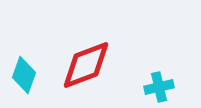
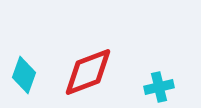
red diamond: moved 2 px right, 7 px down
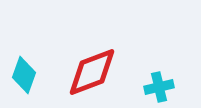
red diamond: moved 4 px right
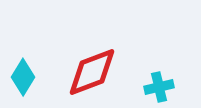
cyan diamond: moved 1 px left, 2 px down; rotated 12 degrees clockwise
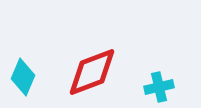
cyan diamond: rotated 9 degrees counterclockwise
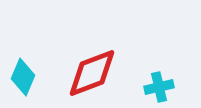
red diamond: moved 1 px down
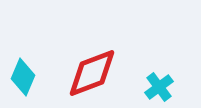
cyan cross: rotated 24 degrees counterclockwise
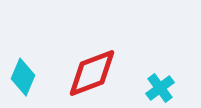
cyan cross: moved 1 px right, 1 px down
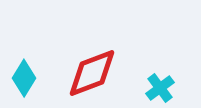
cyan diamond: moved 1 px right, 1 px down; rotated 9 degrees clockwise
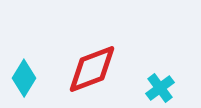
red diamond: moved 4 px up
